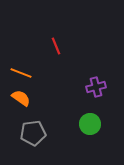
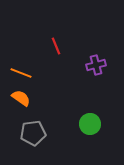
purple cross: moved 22 px up
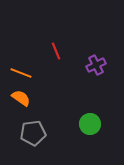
red line: moved 5 px down
purple cross: rotated 12 degrees counterclockwise
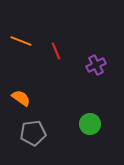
orange line: moved 32 px up
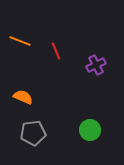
orange line: moved 1 px left
orange semicircle: moved 2 px right, 1 px up; rotated 12 degrees counterclockwise
green circle: moved 6 px down
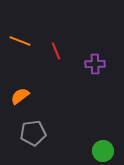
purple cross: moved 1 px left, 1 px up; rotated 24 degrees clockwise
orange semicircle: moved 3 px left, 1 px up; rotated 60 degrees counterclockwise
green circle: moved 13 px right, 21 px down
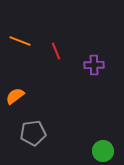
purple cross: moved 1 px left, 1 px down
orange semicircle: moved 5 px left
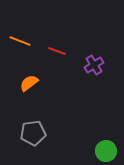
red line: moved 1 px right; rotated 48 degrees counterclockwise
purple cross: rotated 30 degrees counterclockwise
orange semicircle: moved 14 px right, 13 px up
green circle: moved 3 px right
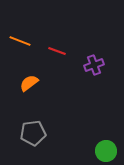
purple cross: rotated 12 degrees clockwise
